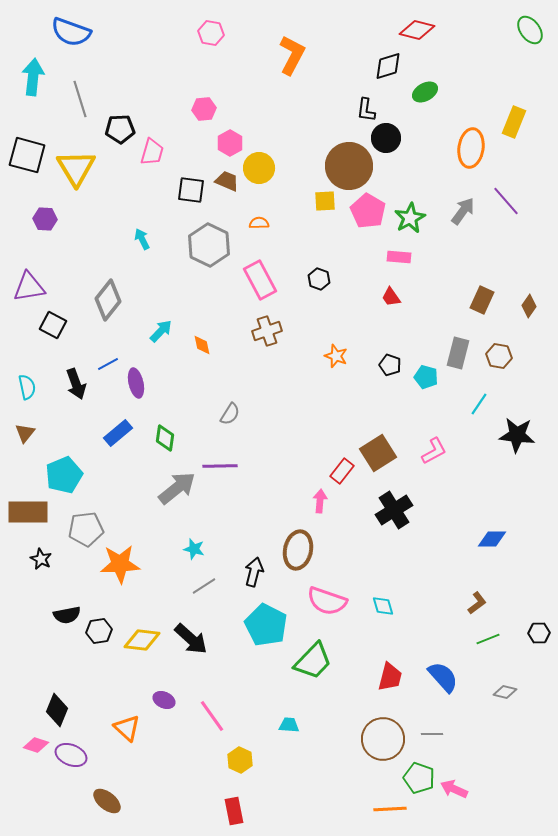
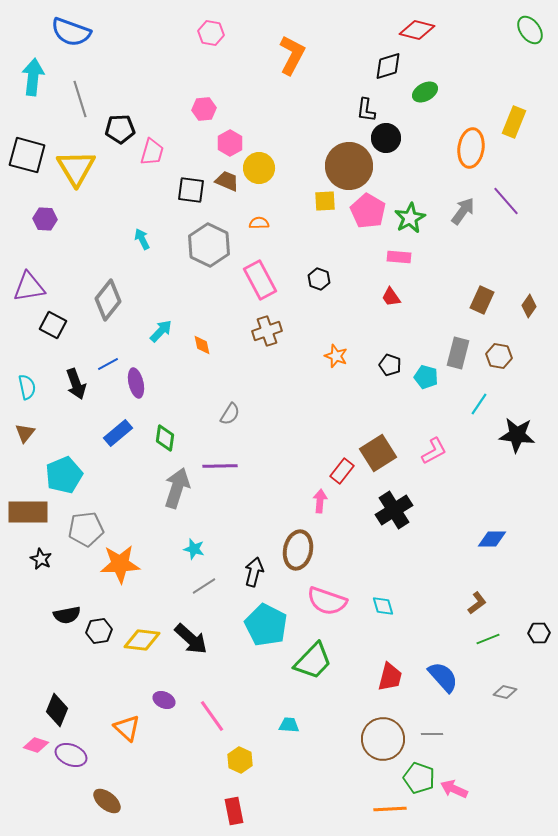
gray arrow at (177, 488): rotated 33 degrees counterclockwise
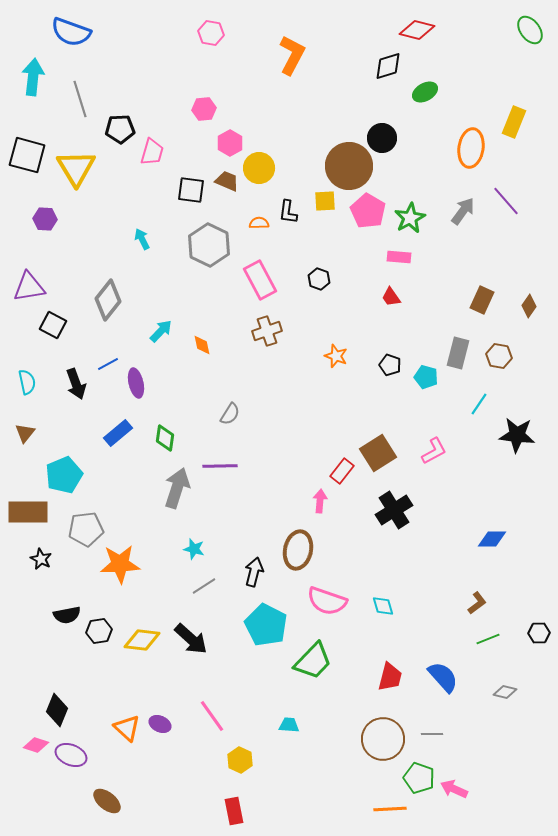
black L-shape at (366, 110): moved 78 px left, 102 px down
black circle at (386, 138): moved 4 px left
cyan semicircle at (27, 387): moved 5 px up
purple ellipse at (164, 700): moved 4 px left, 24 px down
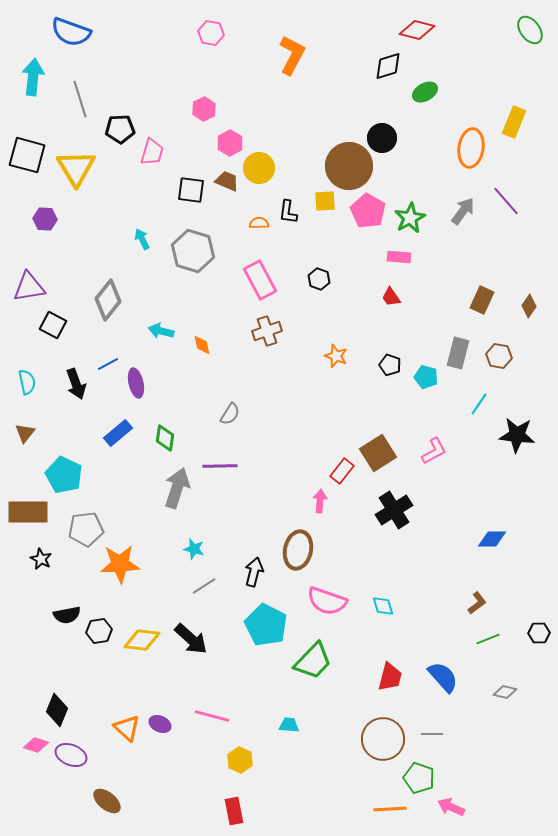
pink hexagon at (204, 109): rotated 20 degrees counterclockwise
gray hexagon at (209, 245): moved 16 px left, 6 px down; rotated 9 degrees counterclockwise
cyan arrow at (161, 331): rotated 120 degrees counterclockwise
cyan pentagon at (64, 475): rotated 24 degrees counterclockwise
pink line at (212, 716): rotated 40 degrees counterclockwise
pink arrow at (454, 789): moved 3 px left, 18 px down
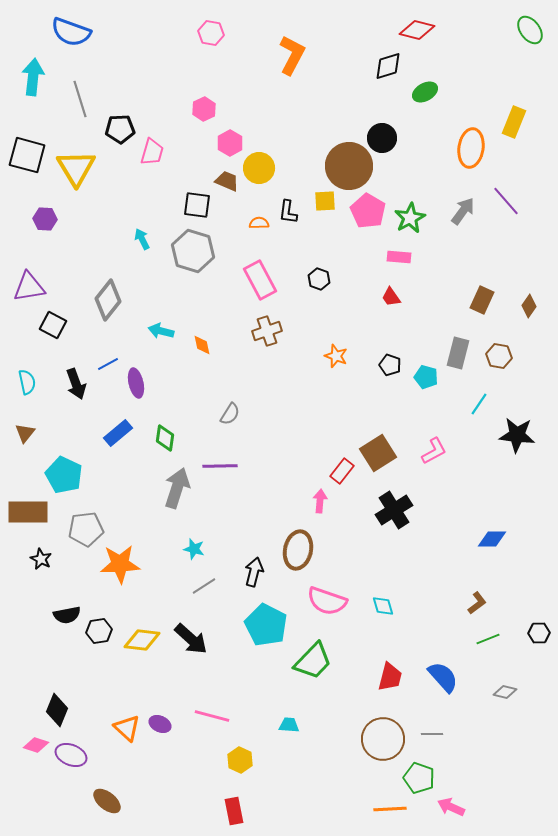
black square at (191, 190): moved 6 px right, 15 px down
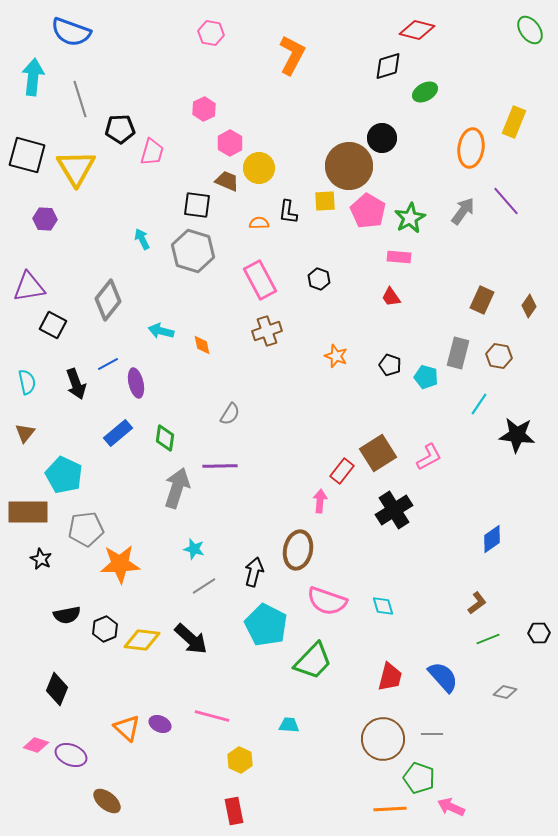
pink L-shape at (434, 451): moved 5 px left, 6 px down
blue diamond at (492, 539): rotated 36 degrees counterclockwise
black hexagon at (99, 631): moved 6 px right, 2 px up; rotated 15 degrees counterclockwise
black diamond at (57, 710): moved 21 px up
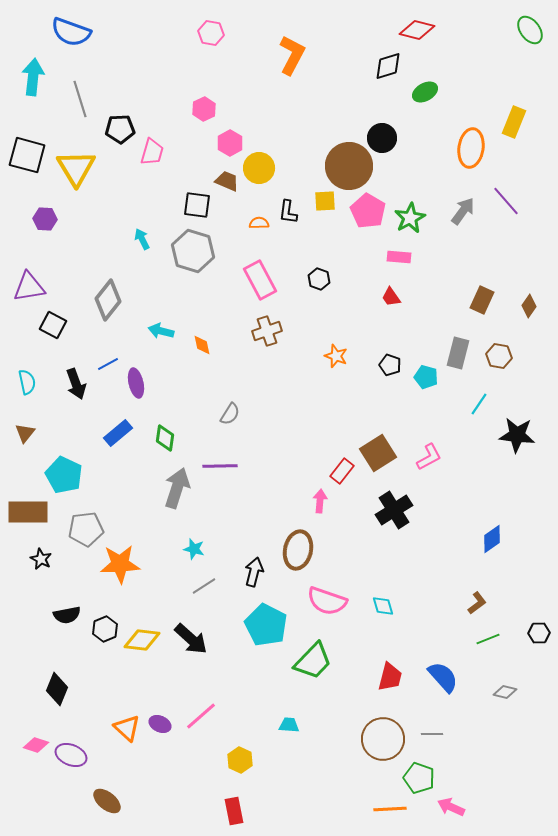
pink line at (212, 716): moved 11 px left; rotated 56 degrees counterclockwise
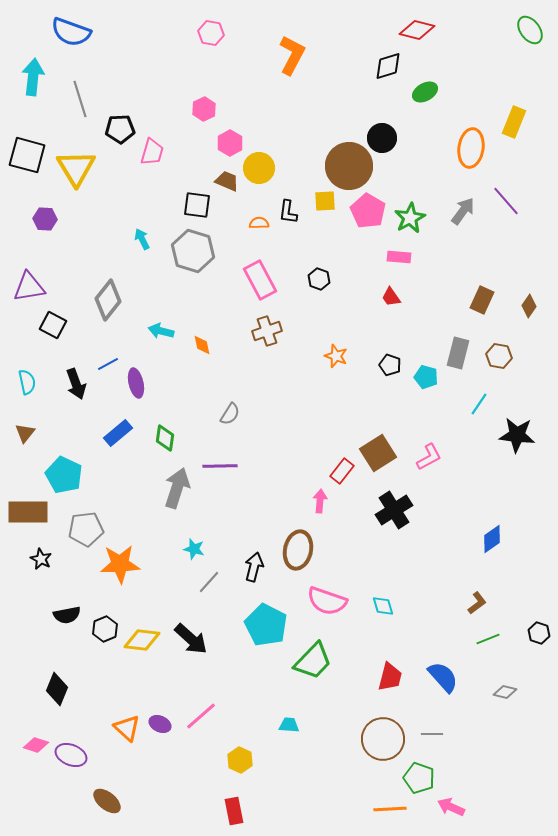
black arrow at (254, 572): moved 5 px up
gray line at (204, 586): moved 5 px right, 4 px up; rotated 15 degrees counterclockwise
black hexagon at (539, 633): rotated 20 degrees clockwise
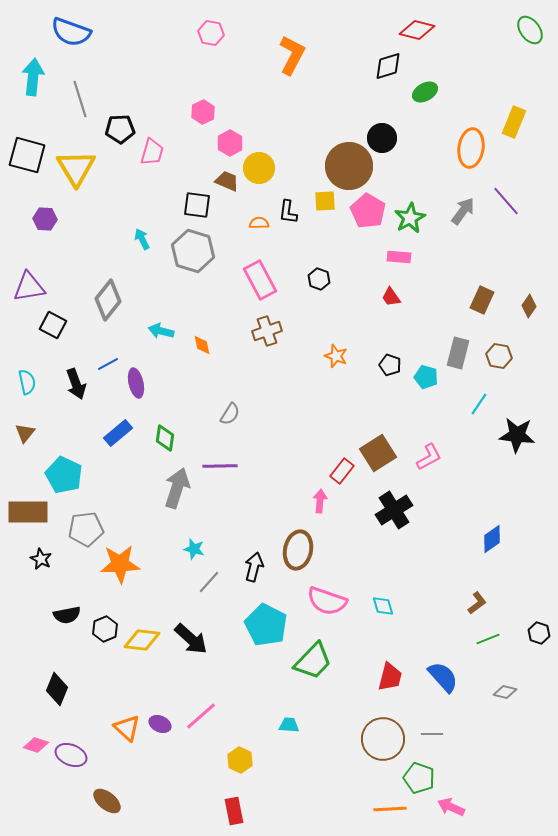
pink hexagon at (204, 109): moved 1 px left, 3 px down
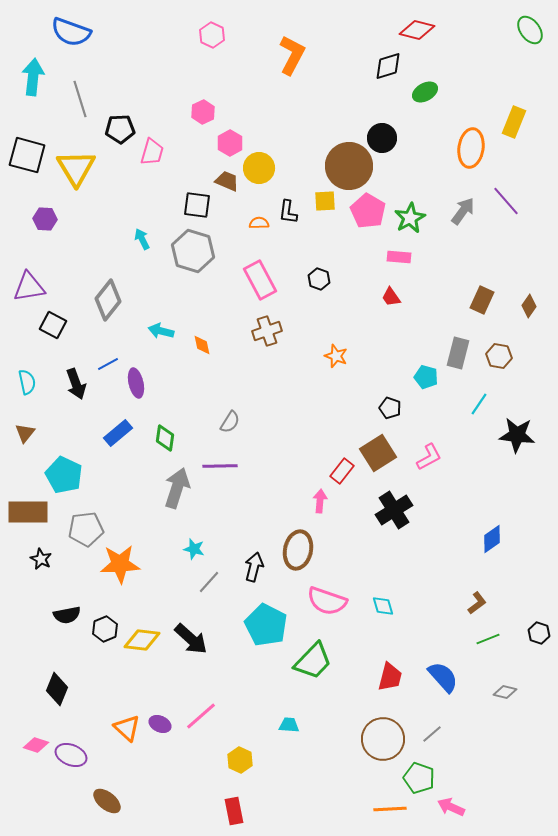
pink hexagon at (211, 33): moved 1 px right, 2 px down; rotated 15 degrees clockwise
black pentagon at (390, 365): moved 43 px down
gray semicircle at (230, 414): moved 8 px down
gray line at (432, 734): rotated 40 degrees counterclockwise
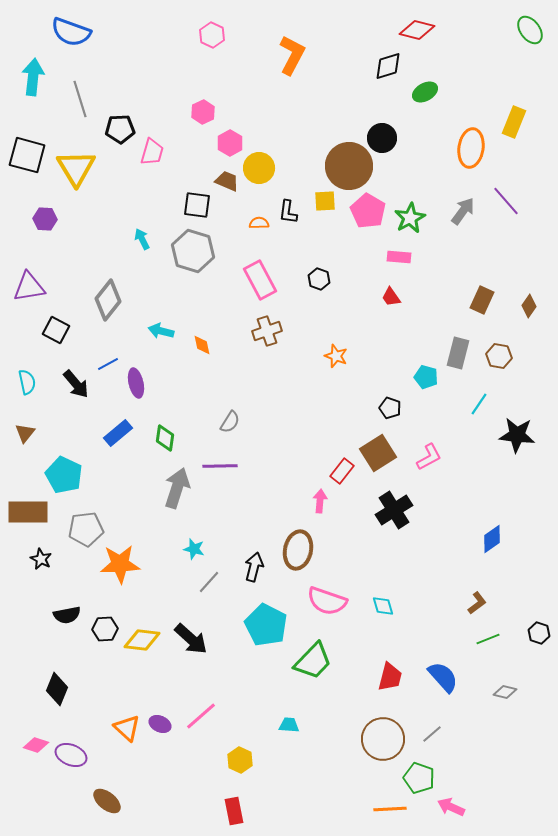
black square at (53, 325): moved 3 px right, 5 px down
black arrow at (76, 384): rotated 20 degrees counterclockwise
black hexagon at (105, 629): rotated 20 degrees clockwise
